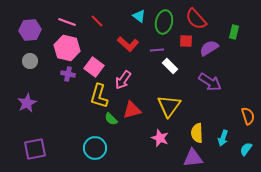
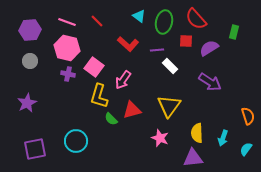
cyan circle: moved 19 px left, 7 px up
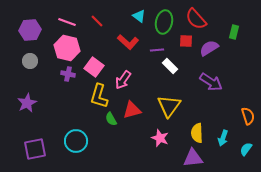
red L-shape: moved 2 px up
purple arrow: moved 1 px right
green semicircle: rotated 16 degrees clockwise
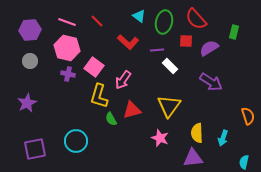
cyan semicircle: moved 2 px left, 13 px down; rotated 24 degrees counterclockwise
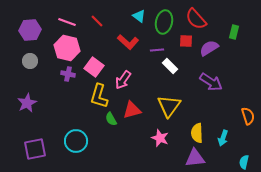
purple triangle: moved 2 px right
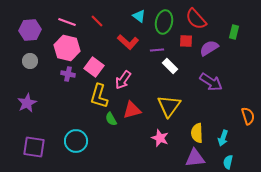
purple square: moved 1 px left, 2 px up; rotated 20 degrees clockwise
cyan semicircle: moved 16 px left
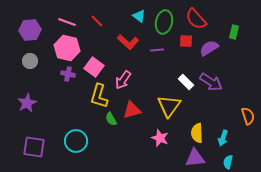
white rectangle: moved 16 px right, 16 px down
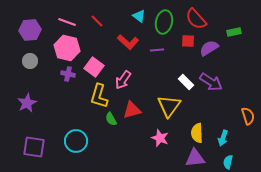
green rectangle: rotated 64 degrees clockwise
red square: moved 2 px right
